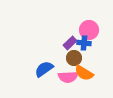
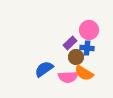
blue cross: moved 3 px right, 5 px down
brown circle: moved 2 px right, 1 px up
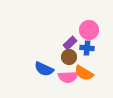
brown circle: moved 7 px left
blue semicircle: rotated 120 degrees counterclockwise
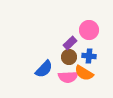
blue cross: moved 2 px right, 8 px down
blue semicircle: rotated 72 degrees counterclockwise
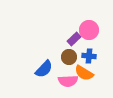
purple rectangle: moved 4 px right, 4 px up
pink semicircle: moved 4 px down
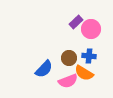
pink circle: moved 2 px right, 1 px up
purple rectangle: moved 2 px right, 17 px up
brown circle: moved 1 px down
pink semicircle: rotated 18 degrees counterclockwise
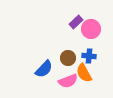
brown circle: moved 1 px left
orange semicircle: rotated 30 degrees clockwise
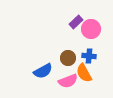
blue semicircle: moved 1 px left, 2 px down; rotated 18 degrees clockwise
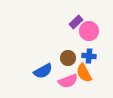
pink circle: moved 2 px left, 2 px down
